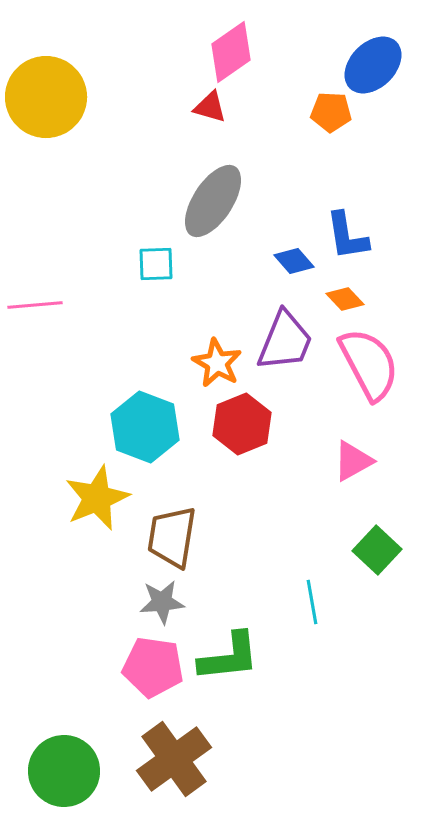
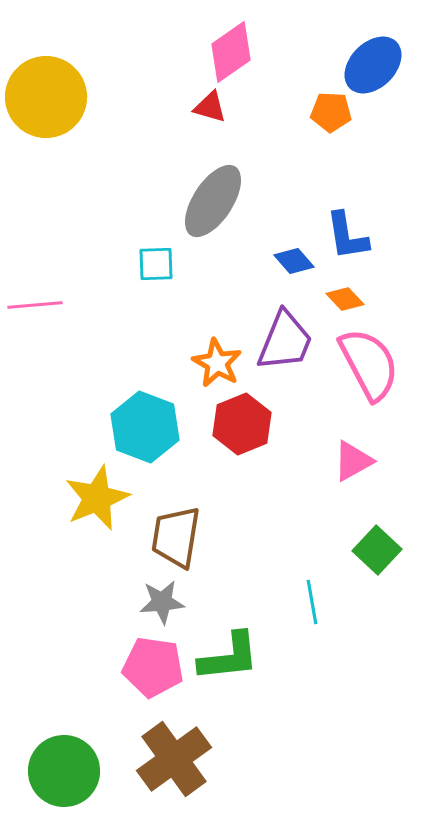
brown trapezoid: moved 4 px right
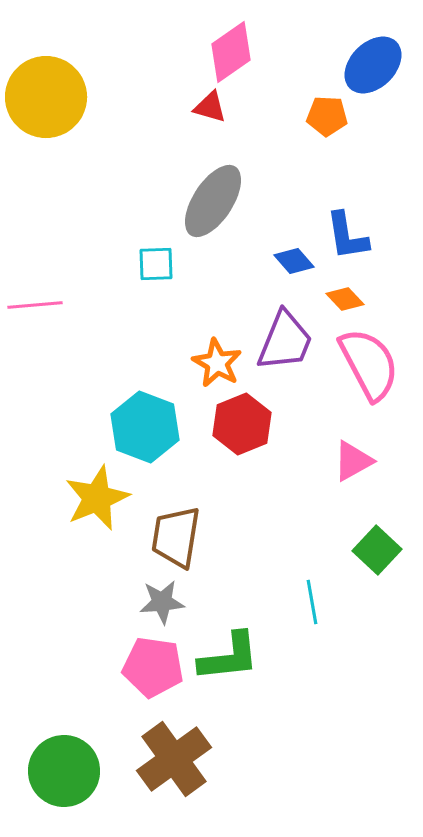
orange pentagon: moved 4 px left, 4 px down
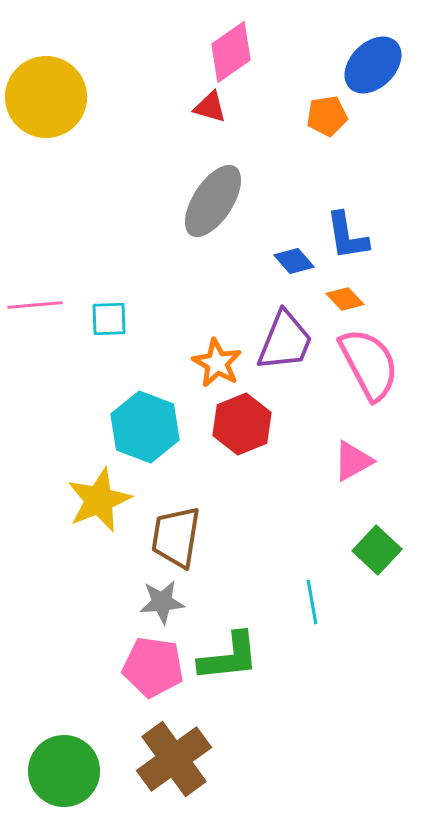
orange pentagon: rotated 12 degrees counterclockwise
cyan square: moved 47 px left, 55 px down
yellow star: moved 2 px right, 2 px down
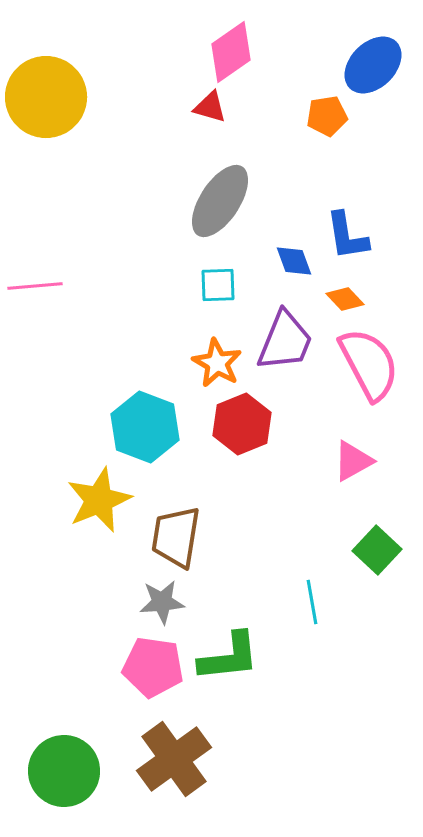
gray ellipse: moved 7 px right
blue diamond: rotated 21 degrees clockwise
pink line: moved 19 px up
cyan square: moved 109 px right, 34 px up
